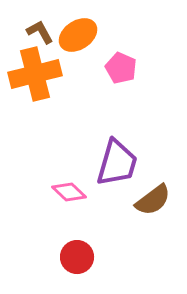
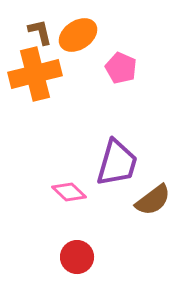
brown L-shape: rotated 16 degrees clockwise
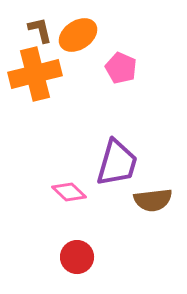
brown L-shape: moved 2 px up
brown semicircle: rotated 30 degrees clockwise
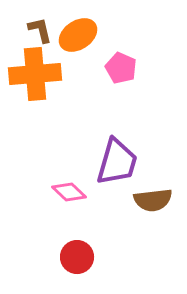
orange cross: rotated 9 degrees clockwise
purple trapezoid: moved 1 px up
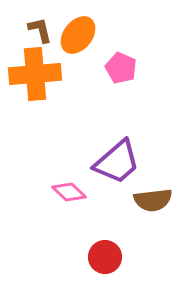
orange ellipse: rotated 18 degrees counterclockwise
purple trapezoid: rotated 33 degrees clockwise
red circle: moved 28 px right
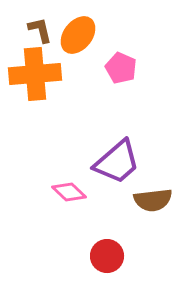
red circle: moved 2 px right, 1 px up
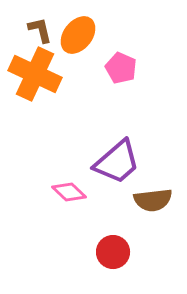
orange cross: rotated 30 degrees clockwise
red circle: moved 6 px right, 4 px up
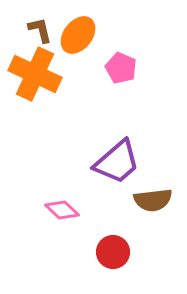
pink diamond: moved 7 px left, 18 px down
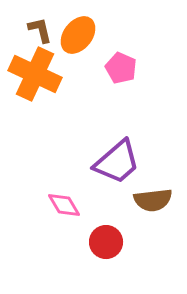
pink diamond: moved 2 px right, 5 px up; rotated 16 degrees clockwise
red circle: moved 7 px left, 10 px up
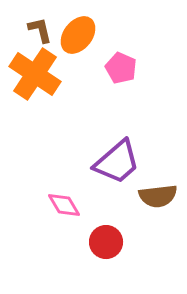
orange cross: rotated 9 degrees clockwise
brown semicircle: moved 5 px right, 4 px up
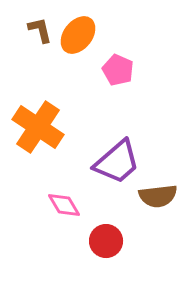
pink pentagon: moved 3 px left, 2 px down
orange cross: moved 3 px right, 53 px down
red circle: moved 1 px up
